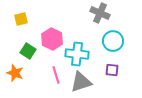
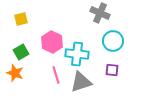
pink hexagon: moved 3 px down
green square: moved 7 px left, 1 px down; rotated 28 degrees clockwise
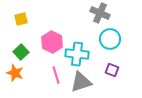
cyan circle: moved 3 px left, 2 px up
green square: rotated 14 degrees counterclockwise
purple square: rotated 16 degrees clockwise
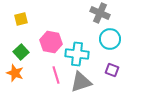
pink hexagon: moved 1 px left; rotated 15 degrees counterclockwise
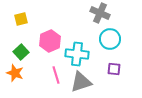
pink hexagon: moved 1 px left, 1 px up; rotated 25 degrees clockwise
purple square: moved 2 px right, 1 px up; rotated 16 degrees counterclockwise
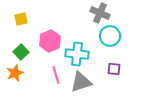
cyan circle: moved 3 px up
orange star: rotated 30 degrees clockwise
